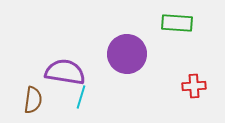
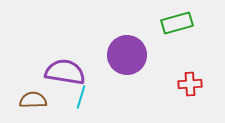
green rectangle: rotated 20 degrees counterclockwise
purple circle: moved 1 px down
red cross: moved 4 px left, 2 px up
brown semicircle: rotated 100 degrees counterclockwise
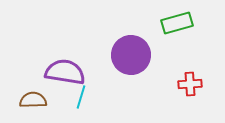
purple circle: moved 4 px right
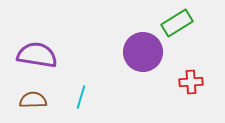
green rectangle: rotated 16 degrees counterclockwise
purple circle: moved 12 px right, 3 px up
purple semicircle: moved 28 px left, 17 px up
red cross: moved 1 px right, 2 px up
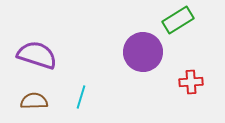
green rectangle: moved 1 px right, 3 px up
purple semicircle: rotated 9 degrees clockwise
brown semicircle: moved 1 px right, 1 px down
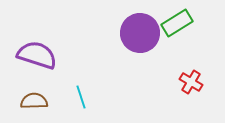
green rectangle: moved 1 px left, 3 px down
purple circle: moved 3 px left, 19 px up
red cross: rotated 35 degrees clockwise
cyan line: rotated 35 degrees counterclockwise
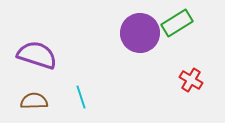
red cross: moved 2 px up
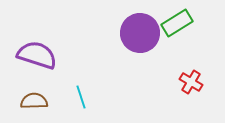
red cross: moved 2 px down
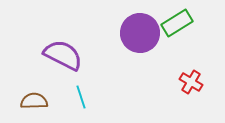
purple semicircle: moved 26 px right; rotated 9 degrees clockwise
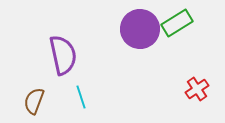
purple circle: moved 4 px up
purple semicircle: rotated 51 degrees clockwise
red cross: moved 6 px right, 7 px down; rotated 25 degrees clockwise
brown semicircle: rotated 68 degrees counterclockwise
